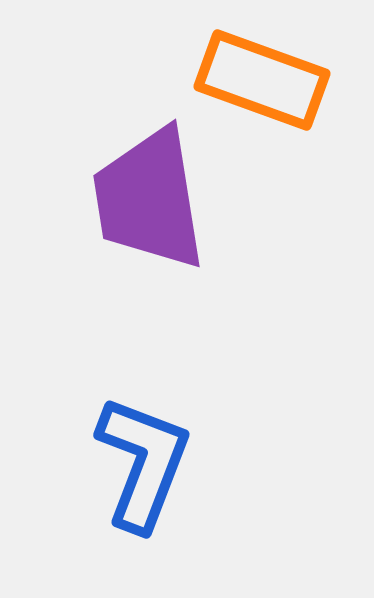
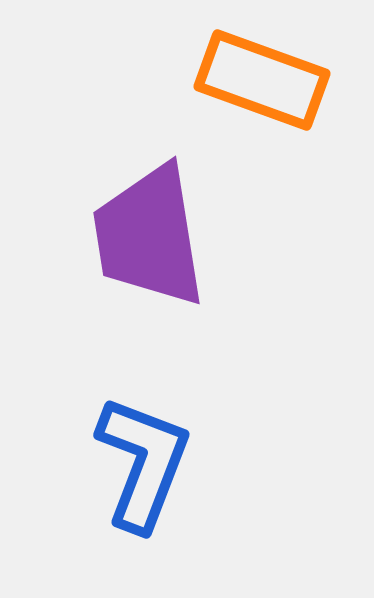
purple trapezoid: moved 37 px down
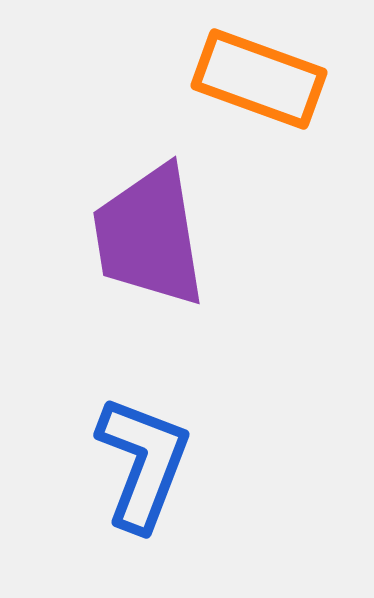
orange rectangle: moved 3 px left, 1 px up
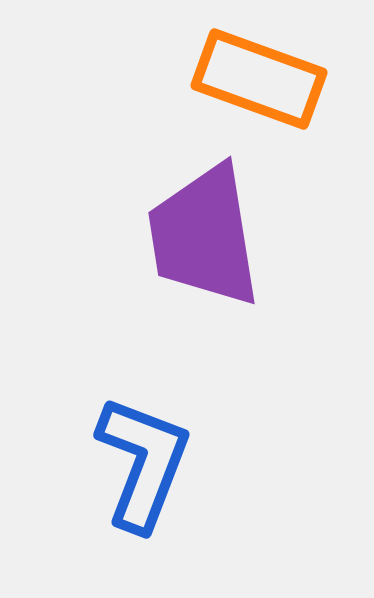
purple trapezoid: moved 55 px right
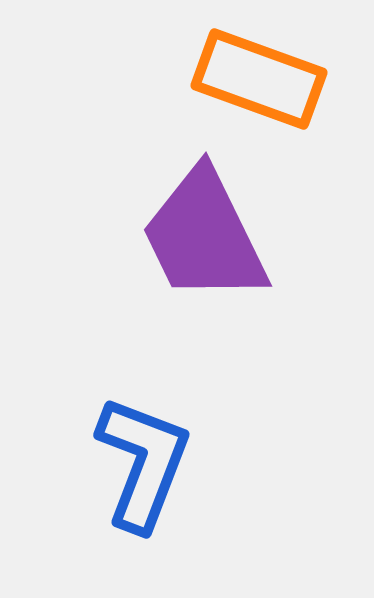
purple trapezoid: rotated 17 degrees counterclockwise
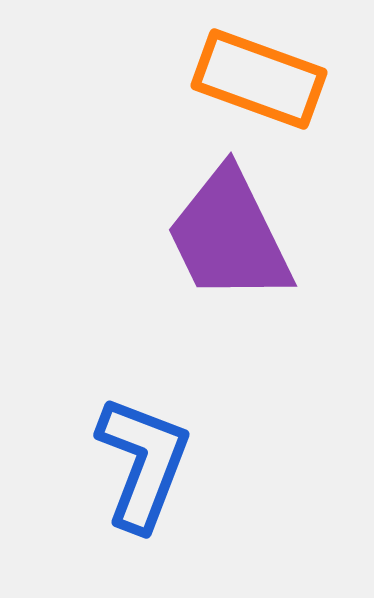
purple trapezoid: moved 25 px right
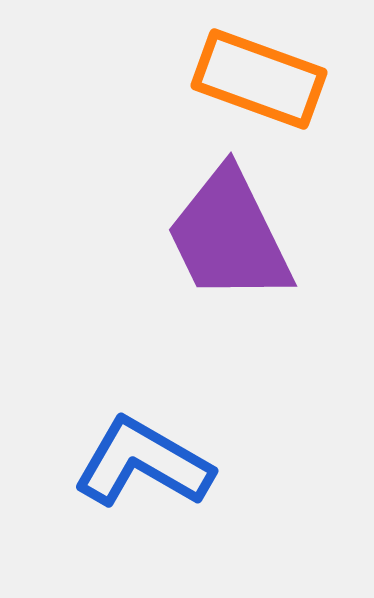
blue L-shape: rotated 81 degrees counterclockwise
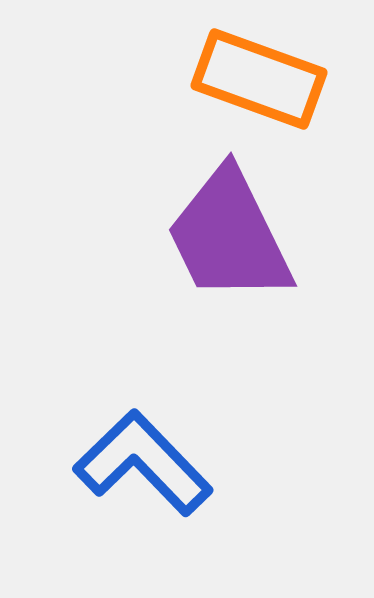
blue L-shape: rotated 16 degrees clockwise
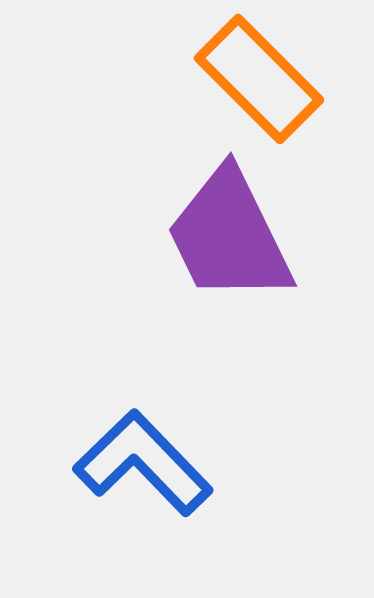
orange rectangle: rotated 25 degrees clockwise
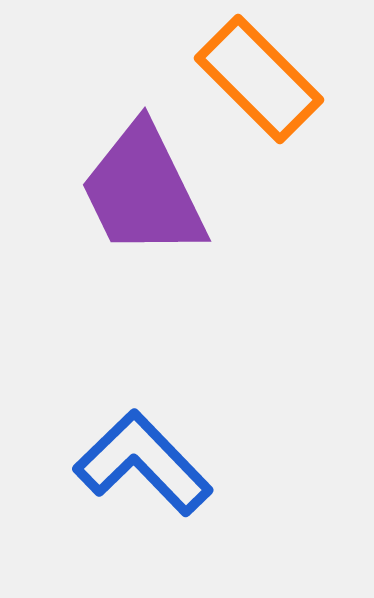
purple trapezoid: moved 86 px left, 45 px up
